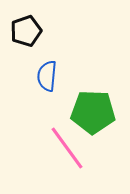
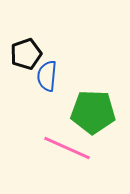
black pentagon: moved 23 px down
pink line: rotated 30 degrees counterclockwise
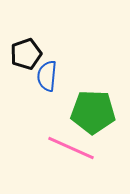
pink line: moved 4 px right
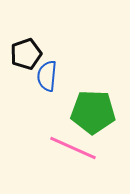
pink line: moved 2 px right
